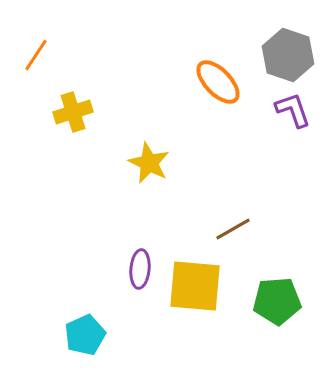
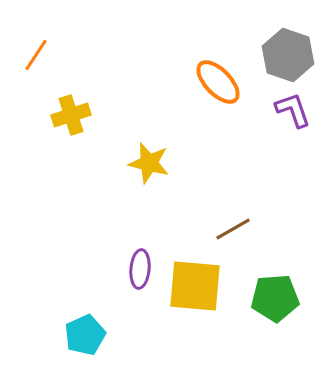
yellow cross: moved 2 px left, 3 px down
yellow star: rotated 12 degrees counterclockwise
green pentagon: moved 2 px left, 3 px up
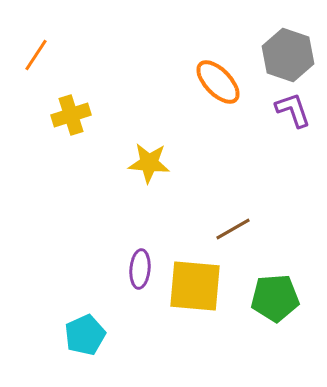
yellow star: rotated 9 degrees counterclockwise
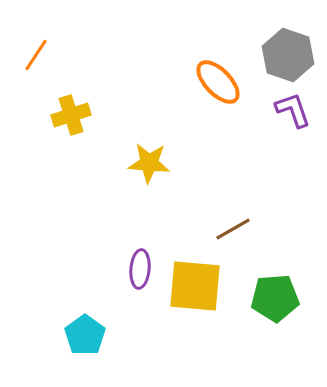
cyan pentagon: rotated 12 degrees counterclockwise
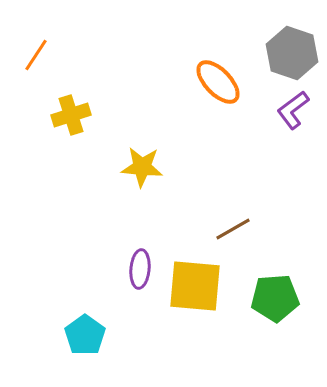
gray hexagon: moved 4 px right, 2 px up
purple L-shape: rotated 108 degrees counterclockwise
yellow star: moved 7 px left, 4 px down
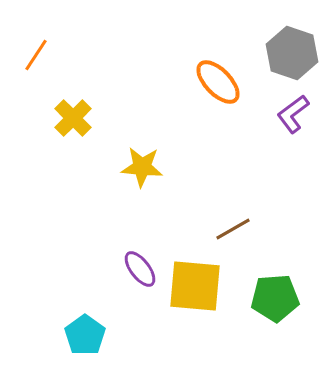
purple L-shape: moved 4 px down
yellow cross: moved 2 px right, 3 px down; rotated 27 degrees counterclockwise
purple ellipse: rotated 42 degrees counterclockwise
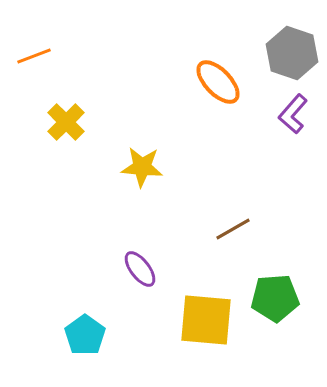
orange line: moved 2 px left, 1 px down; rotated 36 degrees clockwise
purple L-shape: rotated 12 degrees counterclockwise
yellow cross: moved 7 px left, 4 px down
yellow square: moved 11 px right, 34 px down
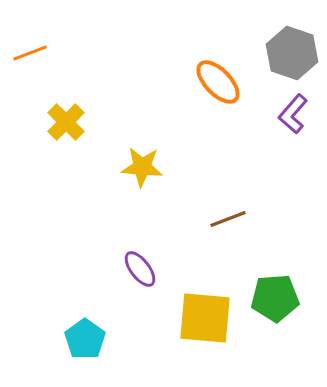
orange line: moved 4 px left, 3 px up
brown line: moved 5 px left, 10 px up; rotated 9 degrees clockwise
yellow square: moved 1 px left, 2 px up
cyan pentagon: moved 4 px down
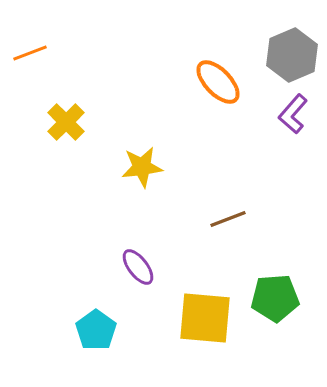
gray hexagon: moved 2 px down; rotated 18 degrees clockwise
yellow star: rotated 12 degrees counterclockwise
purple ellipse: moved 2 px left, 2 px up
cyan pentagon: moved 11 px right, 9 px up
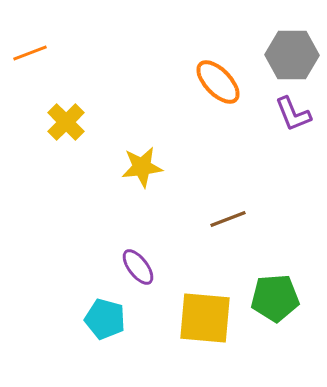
gray hexagon: rotated 24 degrees clockwise
purple L-shape: rotated 63 degrees counterclockwise
cyan pentagon: moved 9 px right, 11 px up; rotated 21 degrees counterclockwise
